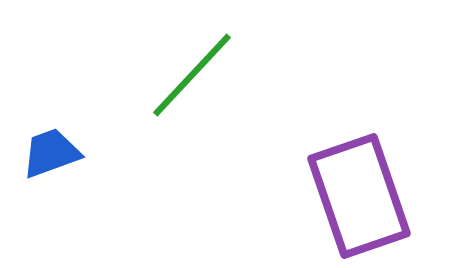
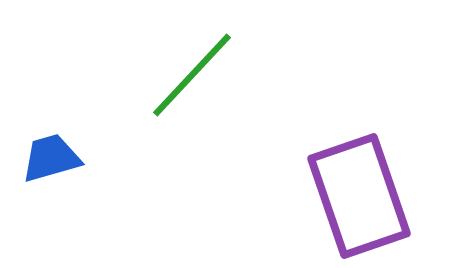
blue trapezoid: moved 5 px down; rotated 4 degrees clockwise
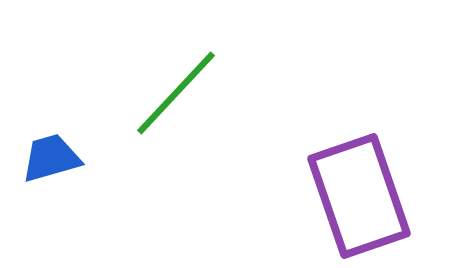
green line: moved 16 px left, 18 px down
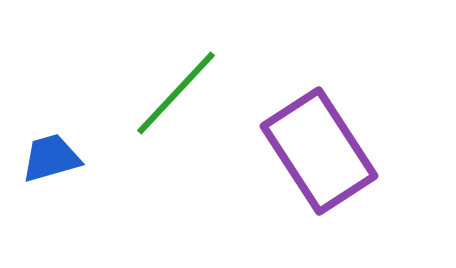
purple rectangle: moved 40 px left, 45 px up; rotated 14 degrees counterclockwise
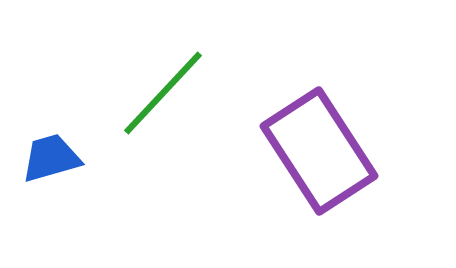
green line: moved 13 px left
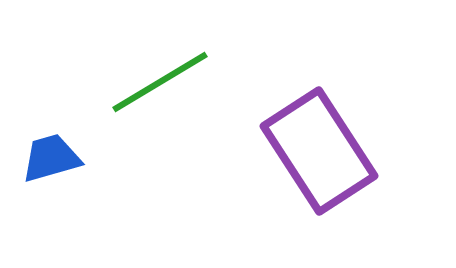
green line: moved 3 px left, 11 px up; rotated 16 degrees clockwise
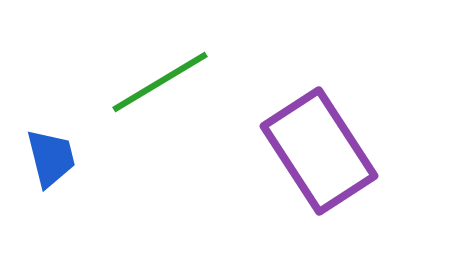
blue trapezoid: rotated 92 degrees clockwise
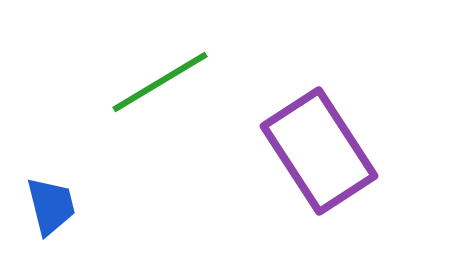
blue trapezoid: moved 48 px down
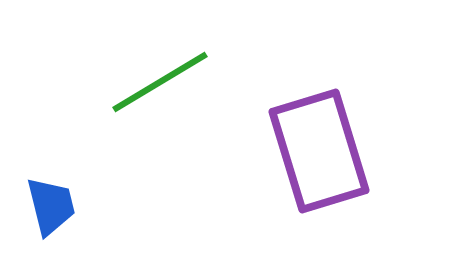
purple rectangle: rotated 16 degrees clockwise
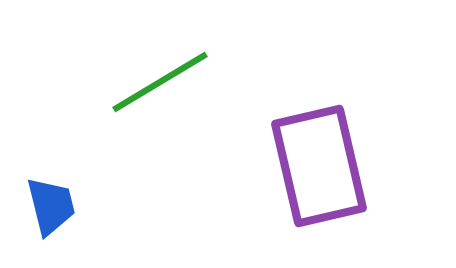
purple rectangle: moved 15 px down; rotated 4 degrees clockwise
